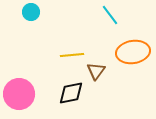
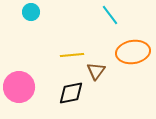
pink circle: moved 7 px up
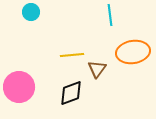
cyan line: rotated 30 degrees clockwise
brown triangle: moved 1 px right, 2 px up
black diamond: rotated 8 degrees counterclockwise
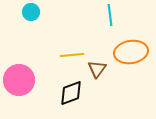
orange ellipse: moved 2 px left
pink circle: moved 7 px up
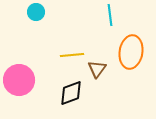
cyan circle: moved 5 px right
orange ellipse: rotated 72 degrees counterclockwise
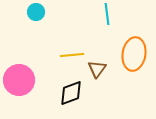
cyan line: moved 3 px left, 1 px up
orange ellipse: moved 3 px right, 2 px down
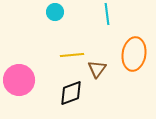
cyan circle: moved 19 px right
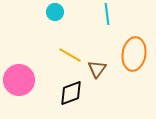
yellow line: moved 2 px left; rotated 35 degrees clockwise
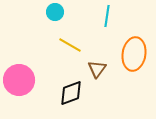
cyan line: moved 2 px down; rotated 15 degrees clockwise
yellow line: moved 10 px up
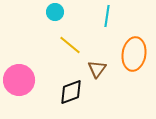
yellow line: rotated 10 degrees clockwise
black diamond: moved 1 px up
